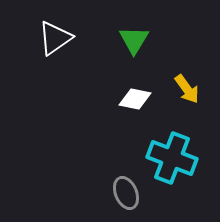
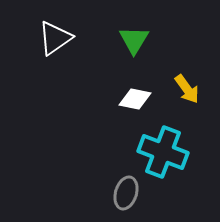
cyan cross: moved 9 px left, 6 px up
gray ellipse: rotated 40 degrees clockwise
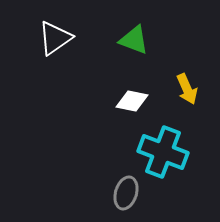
green triangle: rotated 40 degrees counterclockwise
yellow arrow: rotated 12 degrees clockwise
white diamond: moved 3 px left, 2 px down
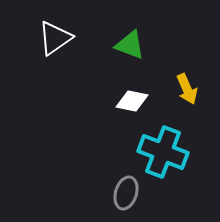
green triangle: moved 4 px left, 5 px down
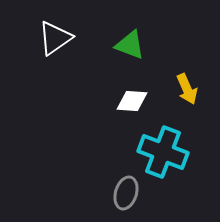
white diamond: rotated 8 degrees counterclockwise
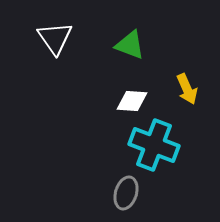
white triangle: rotated 30 degrees counterclockwise
cyan cross: moved 9 px left, 7 px up
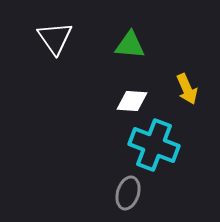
green triangle: rotated 16 degrees counterclockwise
gray ellipse: moved 2 px right
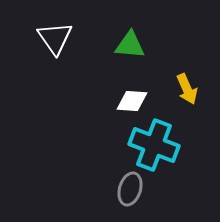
gray ellipse: moved 2 px right, 4 px up
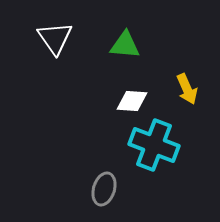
green triangle: moved 5 px left
gray ellipse: moved 26 px left
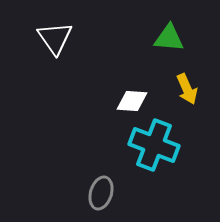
green triangle: moved 44 px right, 7 px up
gray ellipse: moved 3 px left, 4 px down
